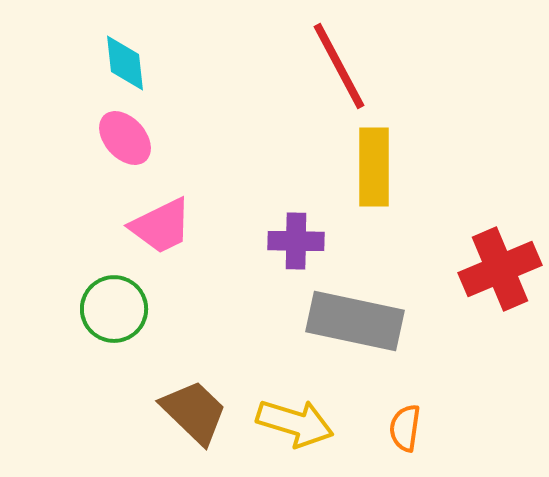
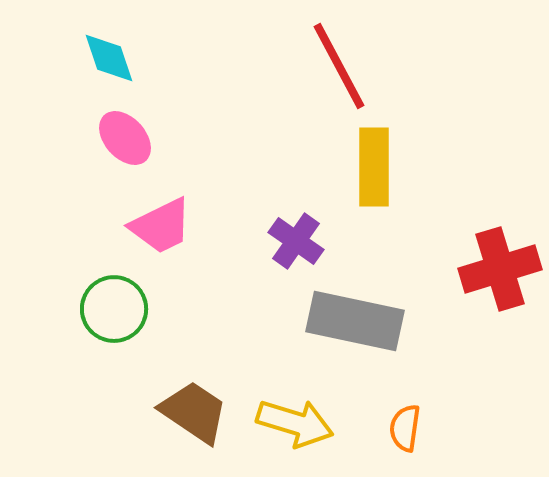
cyan diamond: moved 16 px left, 5 px up; rotated 12 degrees counterclockwise
purple cross: rotated 34 degrees clockwise
red cross: rotated 6 degrees clockwise
brown trapezoid: rotated 10 degrees counterclockwise
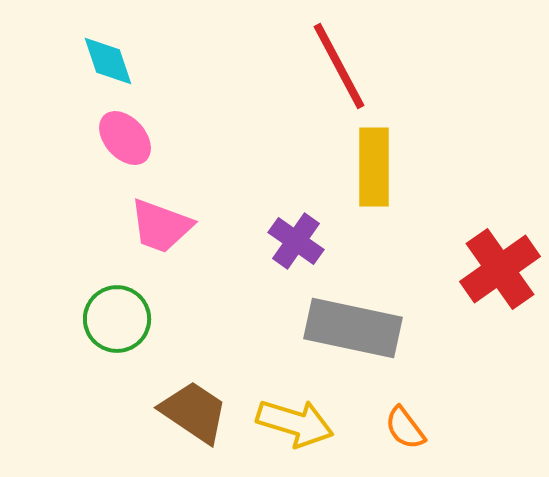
cyan diamond: moved 1 px left, 3 px down
pink trapezoid: rotated 46 degrees clockwise
red cross: rotated 18 degrees counterclockwise
green circle: moved 3 px right, 10 px down
gray rectangle: moved 2 px left, 7 px down
orange semicircle: rotated 45 degrees counterclockwise
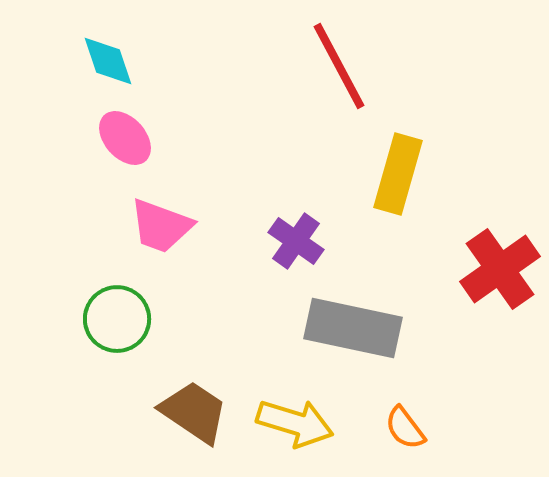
yellow rectangle: moved 24 px right, 7 px down; rotated 16 degrees clockwise
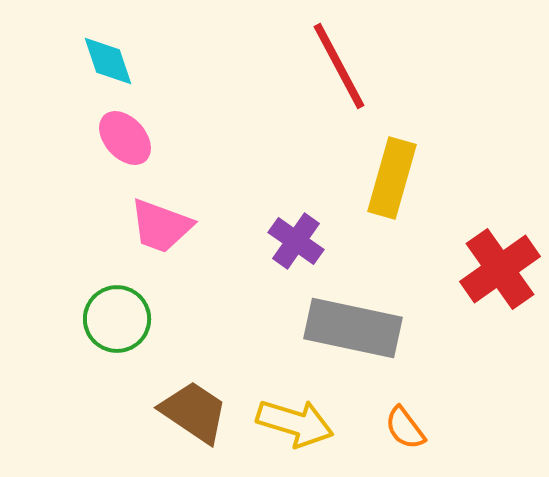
yellow rectangle: moved 6 px left, 4 px down
